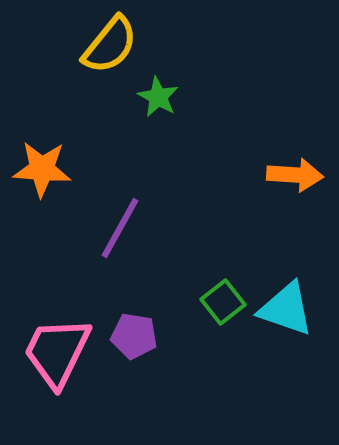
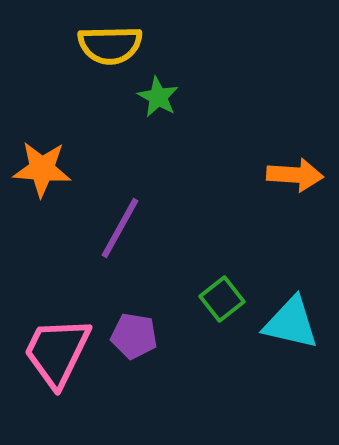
yellow semicircle: rotated 50 degrees clockwise
green square: moved 1 px left, 3 px up
cyan triangle: moved 5 px right, 14 px down; rotated 6 degrees counterclockwise
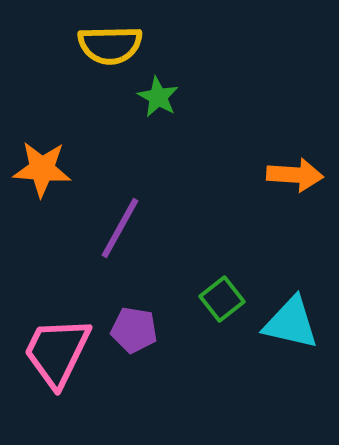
purple pentagon: moved 6 px up
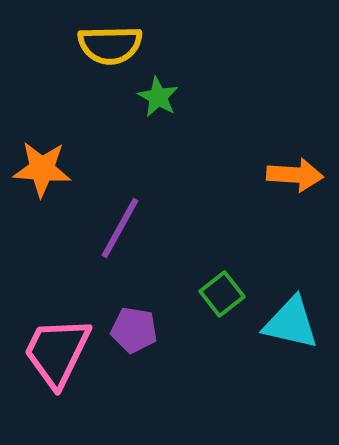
green square: moved 5 px up
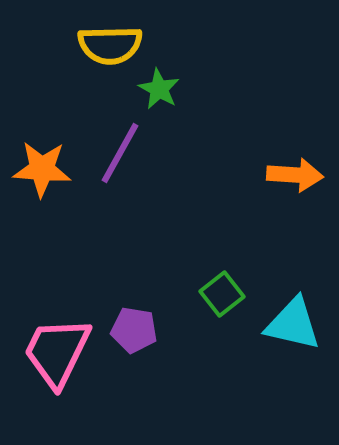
green star: moved 1 px right, 8 px up
purple line: moved 75 px up
cyan triangle: moved 2 px right, 1 px down
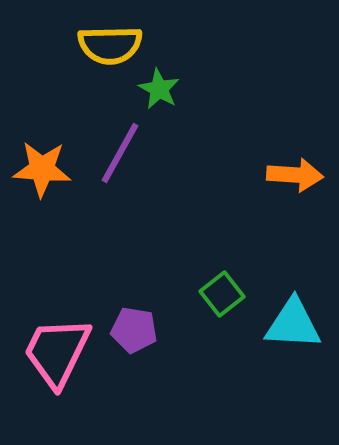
cyan triangle: rotated 10 degrees counterclockwise
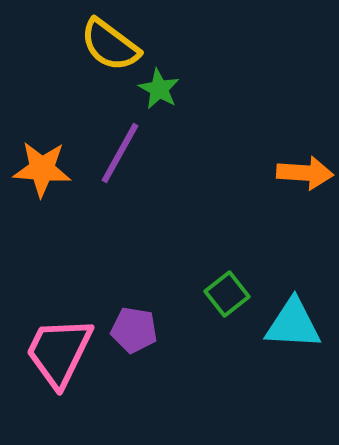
yellow semicircle: rotated 38 degrees clockwise
orange arrow: moved 10 px right, 2 px up
green square: moved 5 px right
pink trapezoid: moved 2 px right
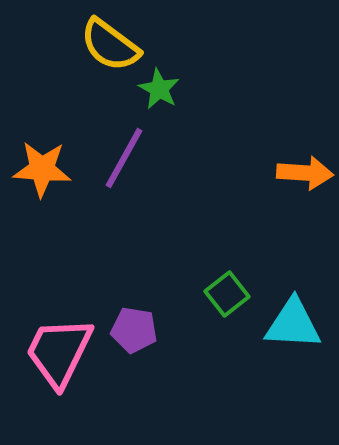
purple line: moved 4 px right, 5 px down
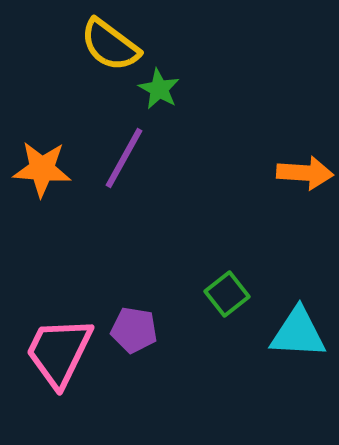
cyan triangle: moved 5 px right, 9 px down
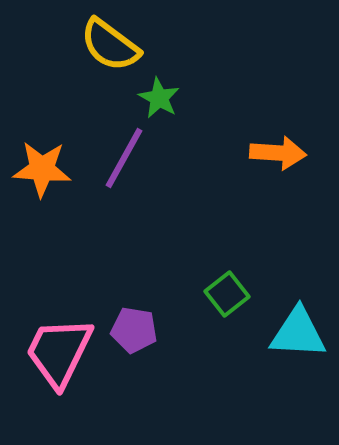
green star: moved 9 px down
orange arrow: moved 27 px left, 20 px up
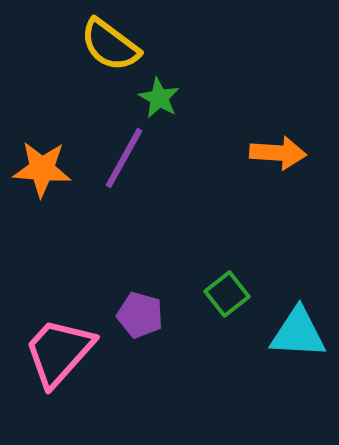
purple pentagon: moved 6 px right, 15 px up; rotated 6 degrees clockwise
pink trapezoid: rotated 16 degrees clockwise
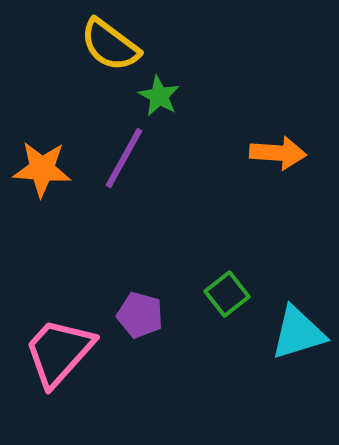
green star: moved 2 px up
cyan triangle: rotated 20 degrees counterclockwise
